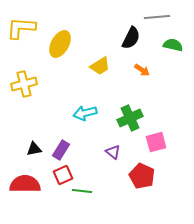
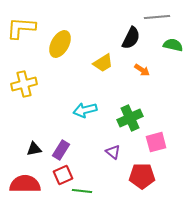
yellow trapezoid: moved 3 px right, 3 px up
cyan arrow: moved 3 px up
red pentagon: rotated 25 degrees counterclockwise
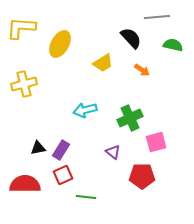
black semicircle: rotated 70 degrees counterclockwise
black triangle: moved 4 px right, 1 px up
green line: moved 4 px right, 6 px down
